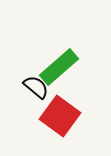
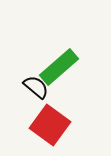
red square: moved 10 px left, 9 px down
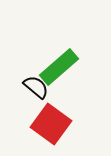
red square: moved 1 px right, 1 px up
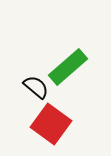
green rectangle: moved 9 px right
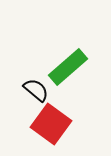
black semicircle: moved 3 px down
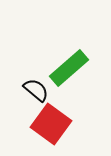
green rectangle: moved 1 px right, 1 px down
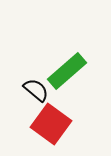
green rectangle: moved 2 px left, 3 px down
